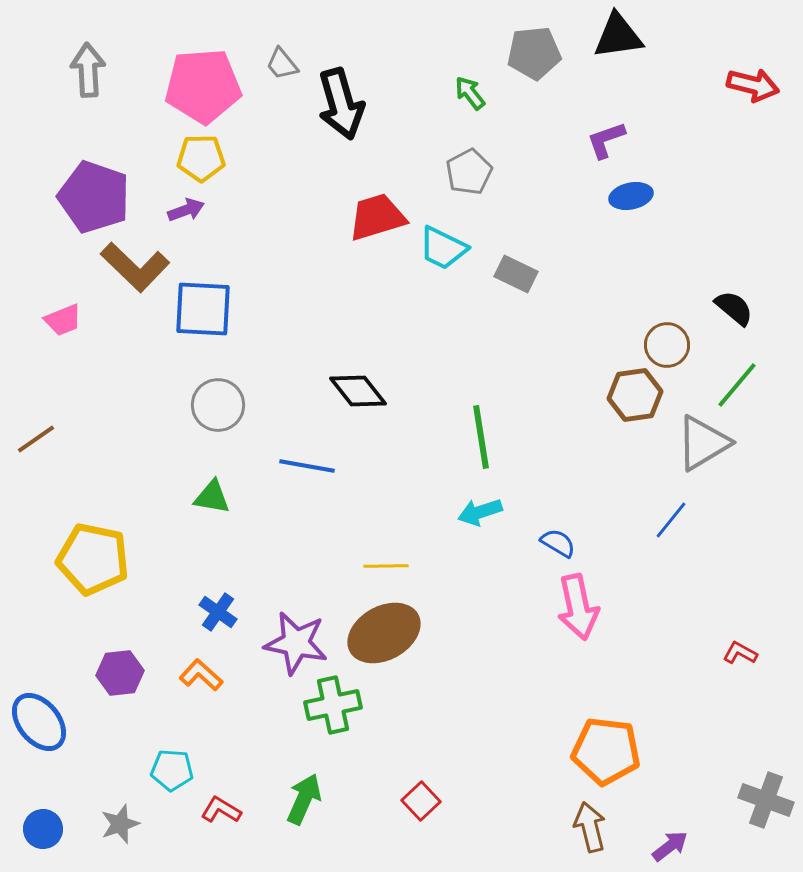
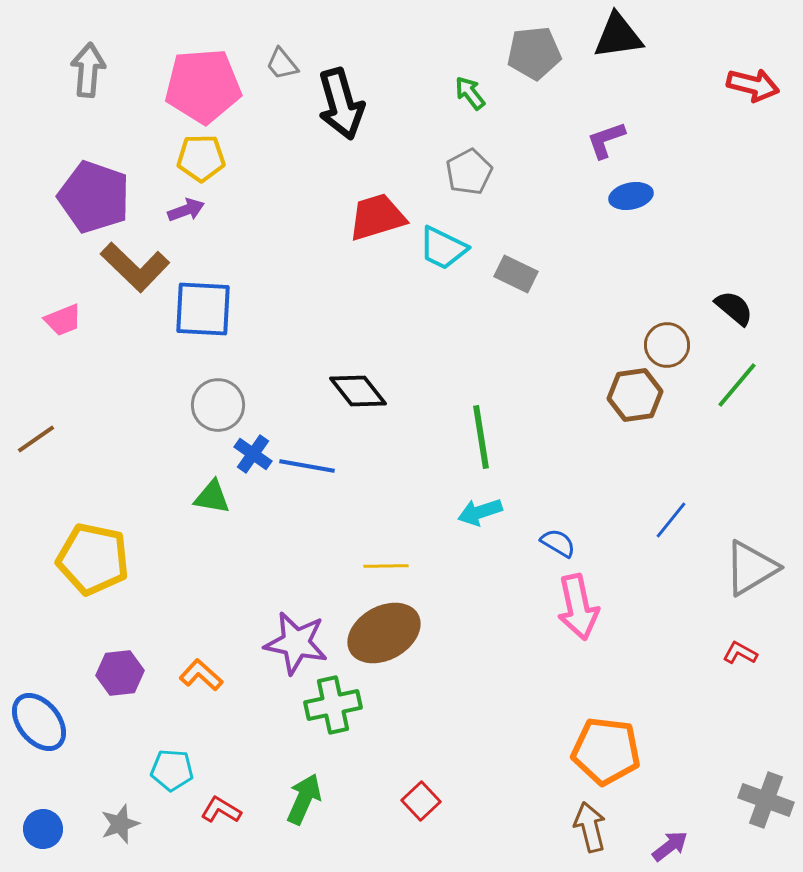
gray arrow at (88, 70): rotated 8 degrees clockwise
gray triangle at (703, 443): moved 48 px right, 125 px down
blue cross at (218, 612): moved 35 px right, 158 px up
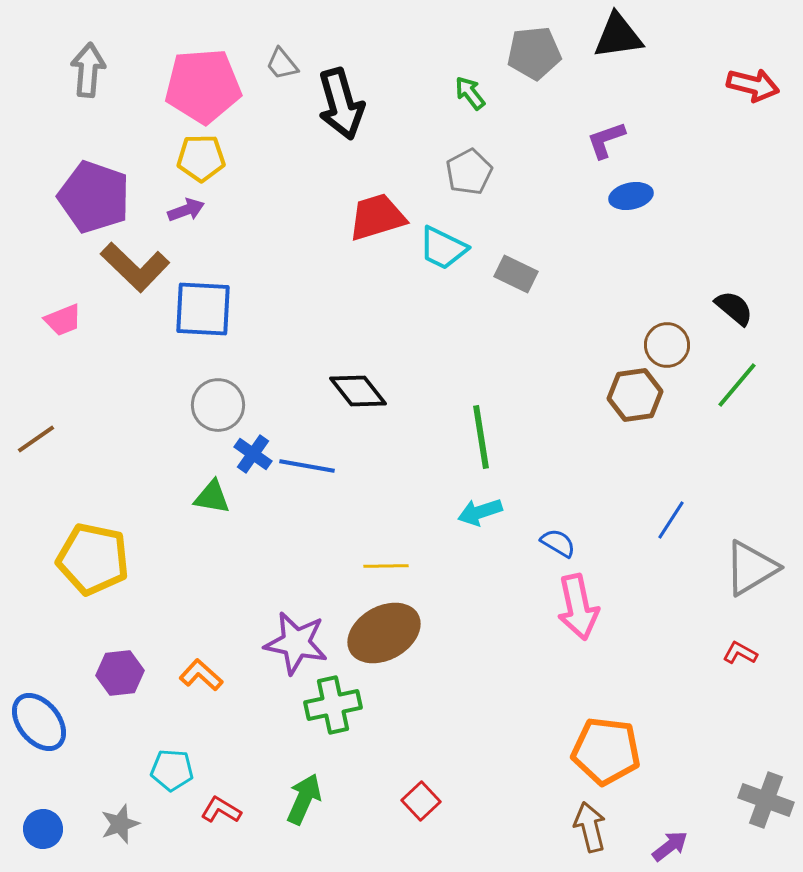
blue line at (671, 520): rotated 6 degrees counterclockwise
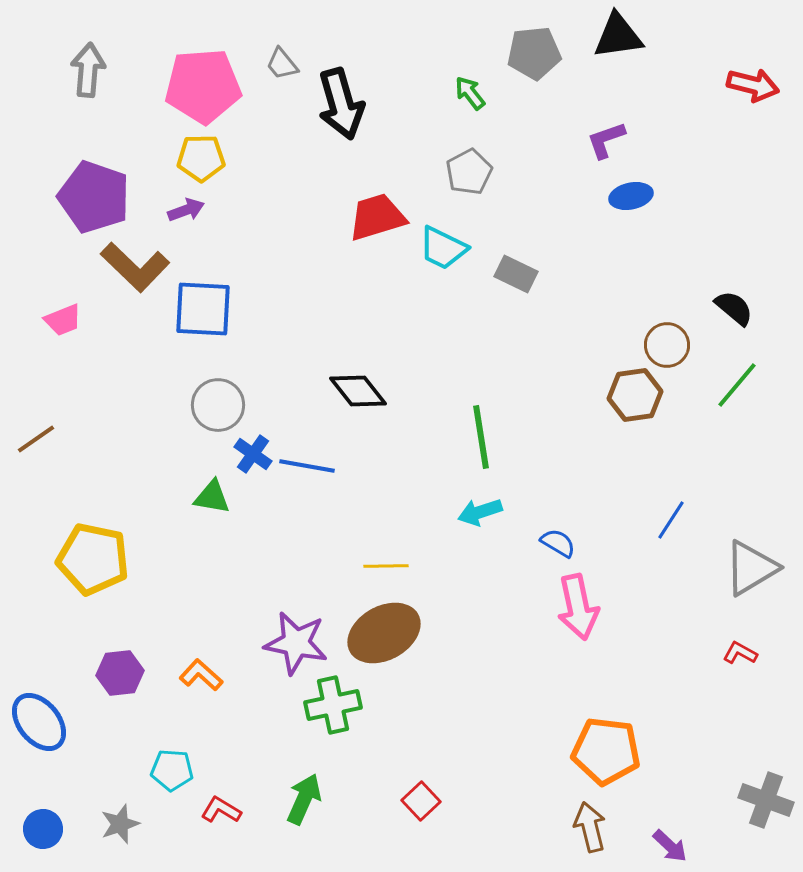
purple arrow at (670, 846): rotated 81 degrees clockwise
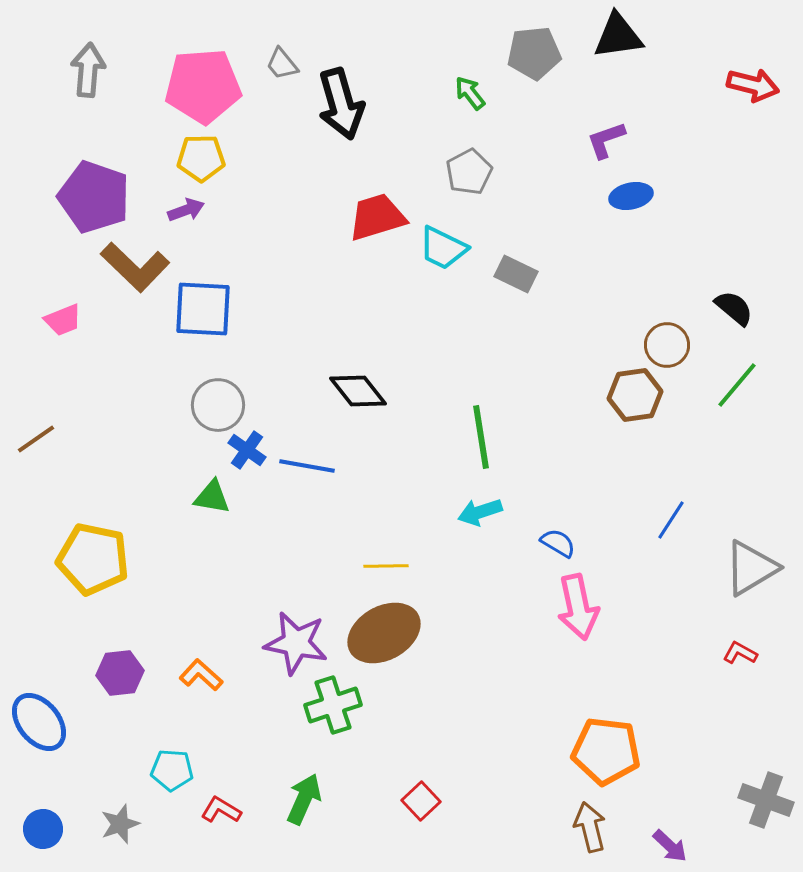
blue cross at (253, 454): moved 6 px left, 4 px up
green cross at (333, 705): rotated 6 degrees counterclockwise
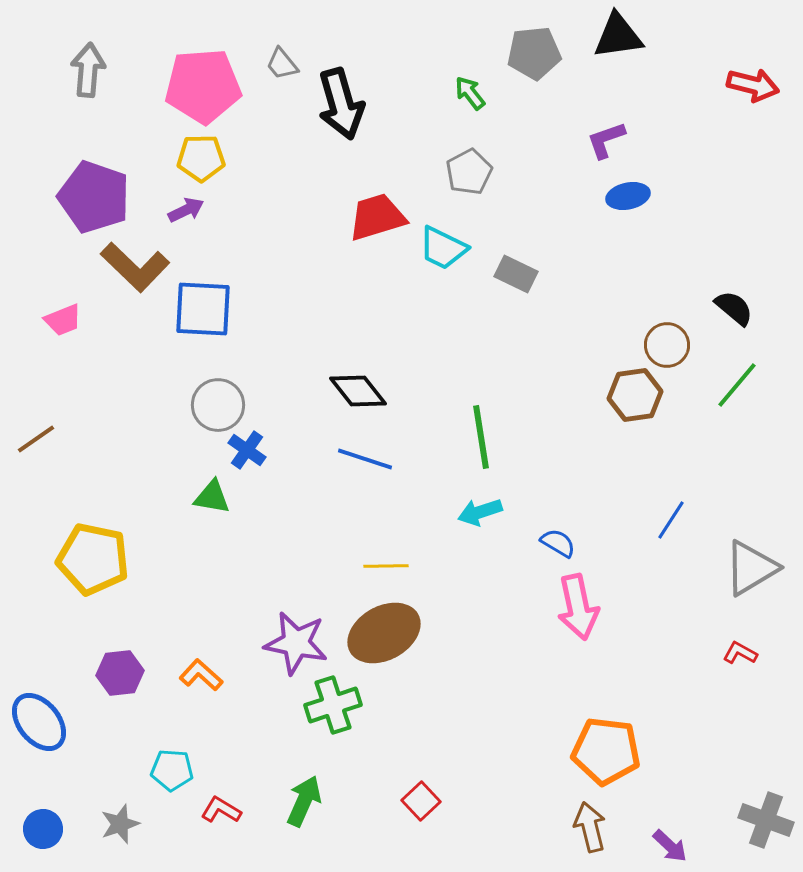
blue ellipse at (631, 196): moved 3 px left
purple arrow at (186, 210): rotated 6 degrees counterclockwise
blue line at (307, 466): moved 58 px right, 7 px up; rotated 8 degrees clockwise
green arrow at (304, 799): moved 2 px down
gray cross at (766, 800): moved 20 px down
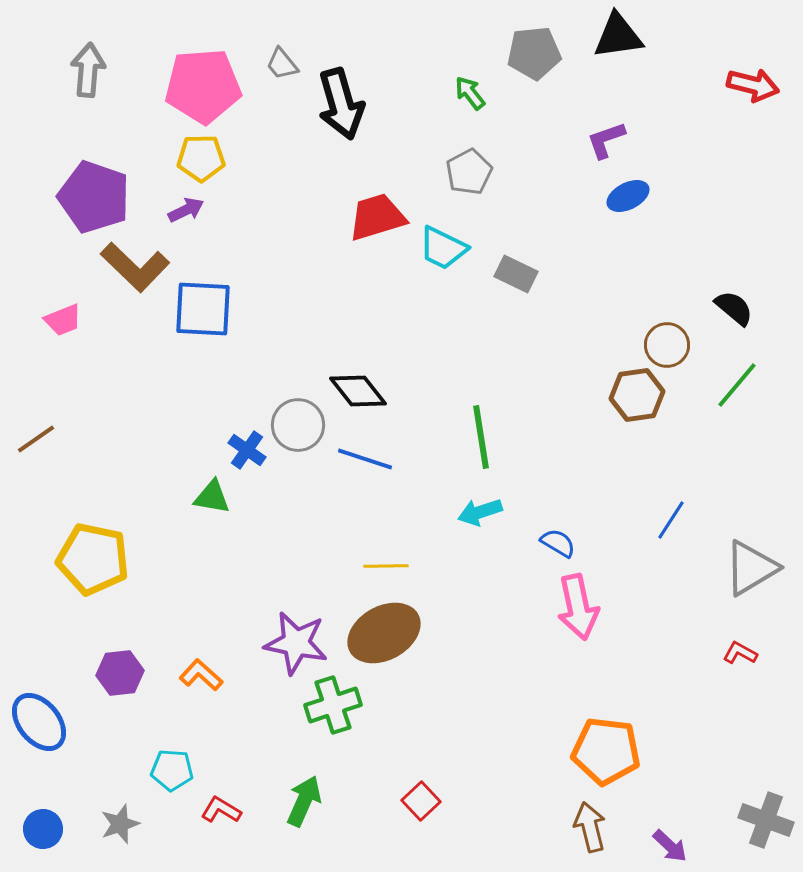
blue ellipse at (628, 196): rotated 15 degrees counterclockwise
brown hexagon at (635, 395): moved 2 px right
gray circle at (218, 405): moved 80 px right, 20 px down
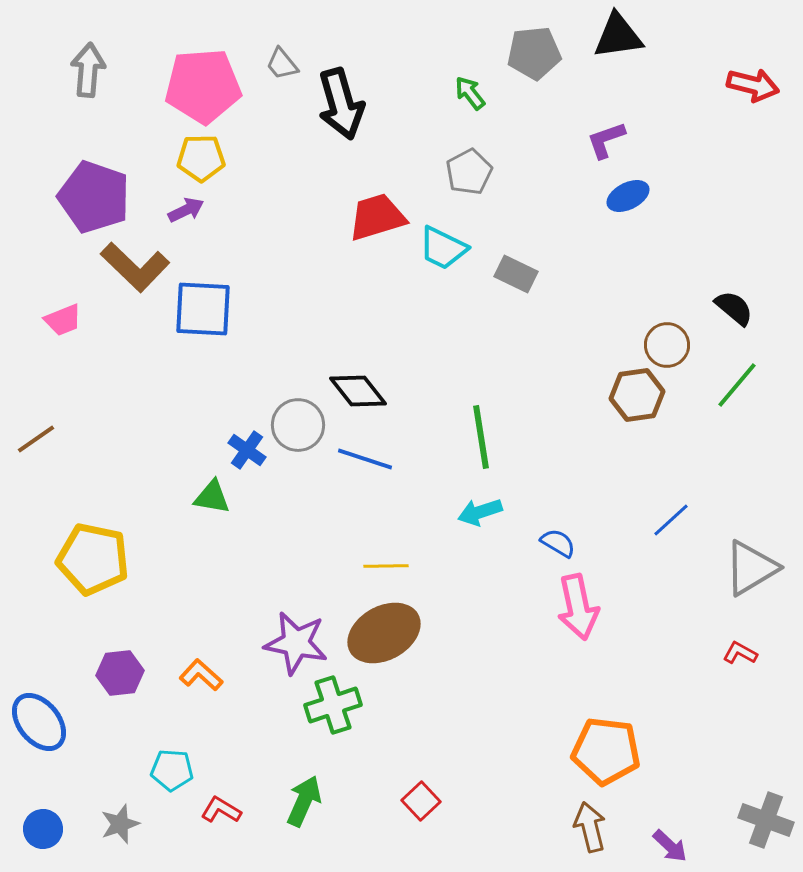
blue line at (671, 520): rotated 15 degrees clockwise
